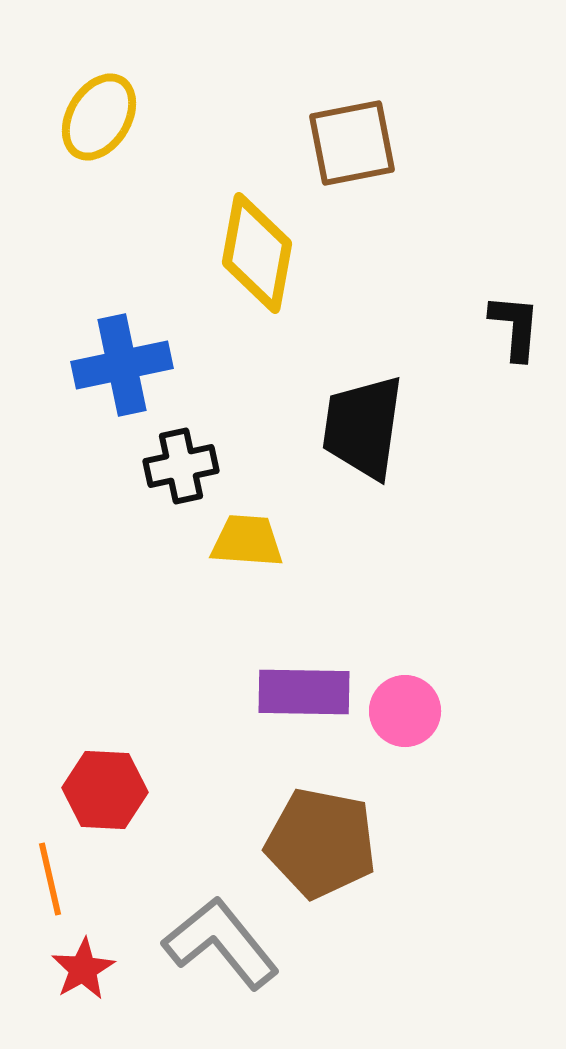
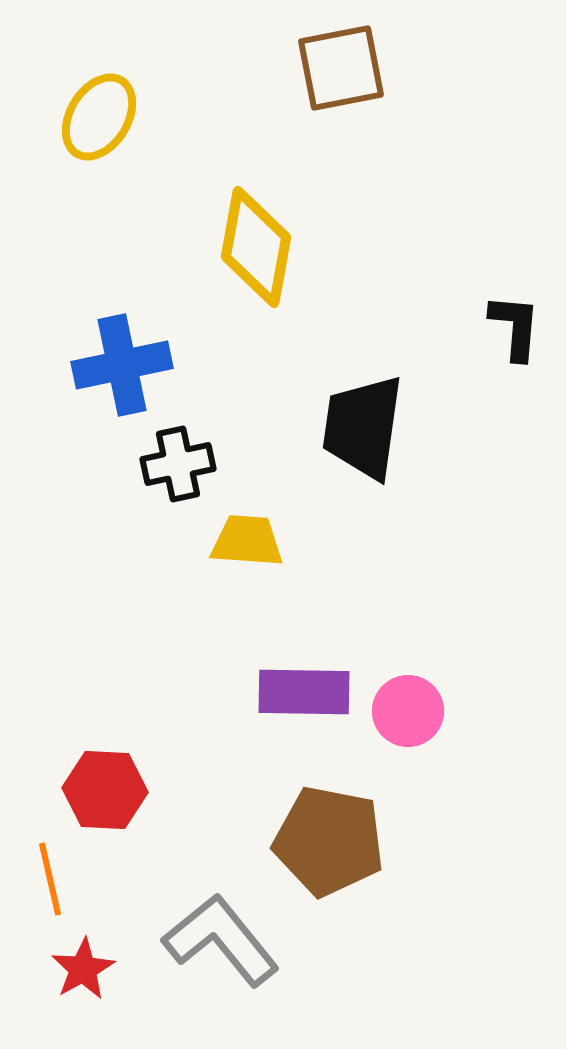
brown square: moved 11 px left, 75 px up
yellow diamond: moved 1 px left, 6 px up
black cross: moved 3 px left, 2 px up
pink circle: moved 3 px right
brown pentagon: moved 8 px right, 2 px up
gray L-shape: moved 3 px up
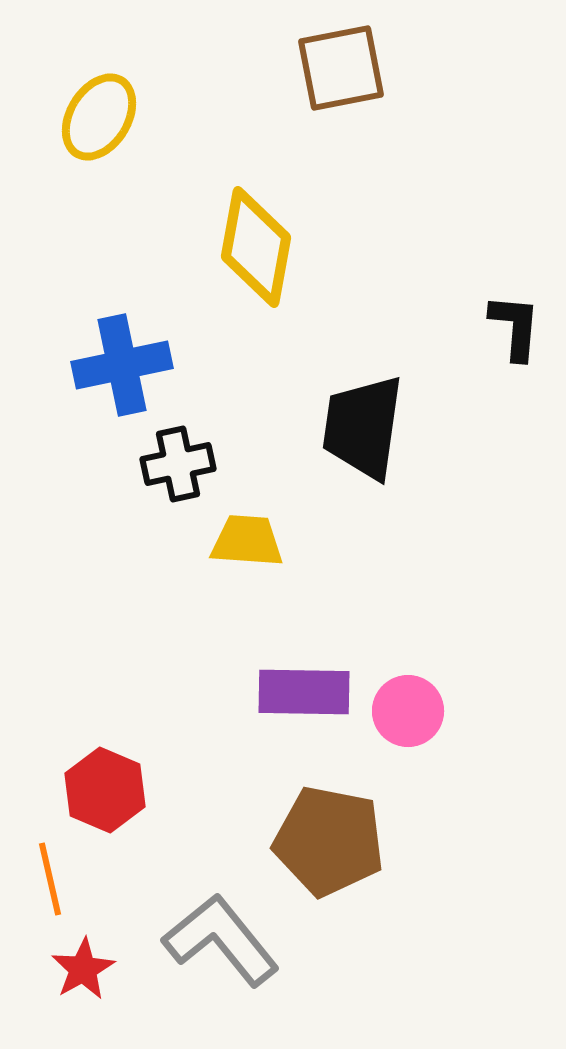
red hexagon: rotated 20 degrees clockwise
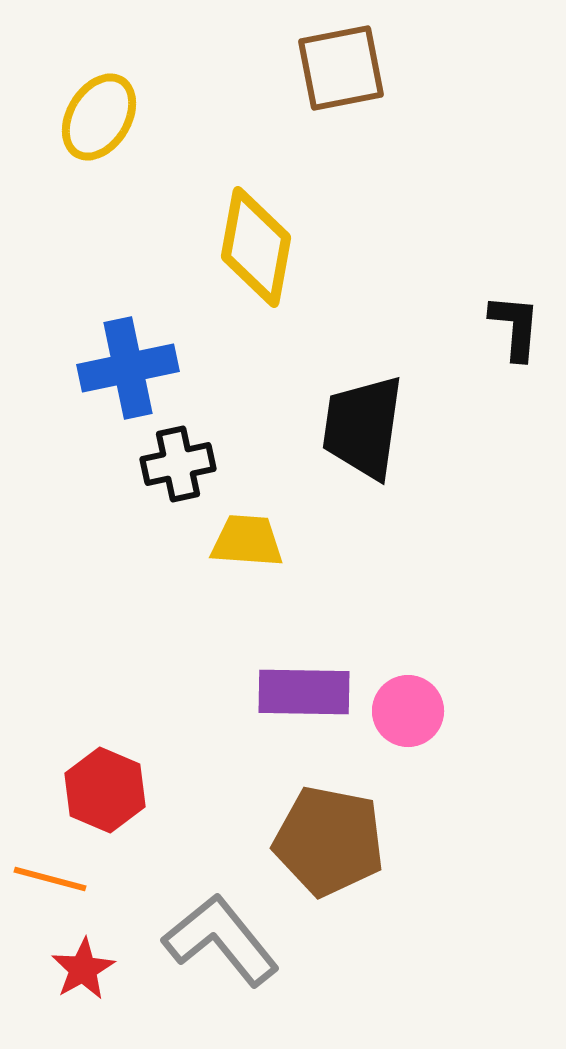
blue cross: moved 6 px right, 3 px down
orange line: rotated 62 degrees counterclockwise
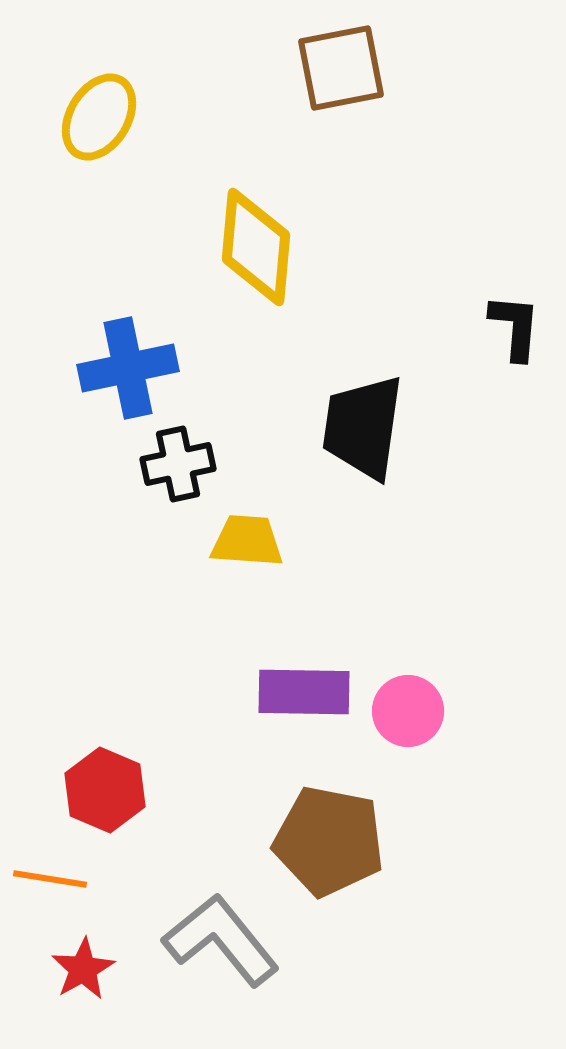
yellow diamond: rotated 5 degrees counterclockwise
orange line: rotated 6 degrees counterclockwise
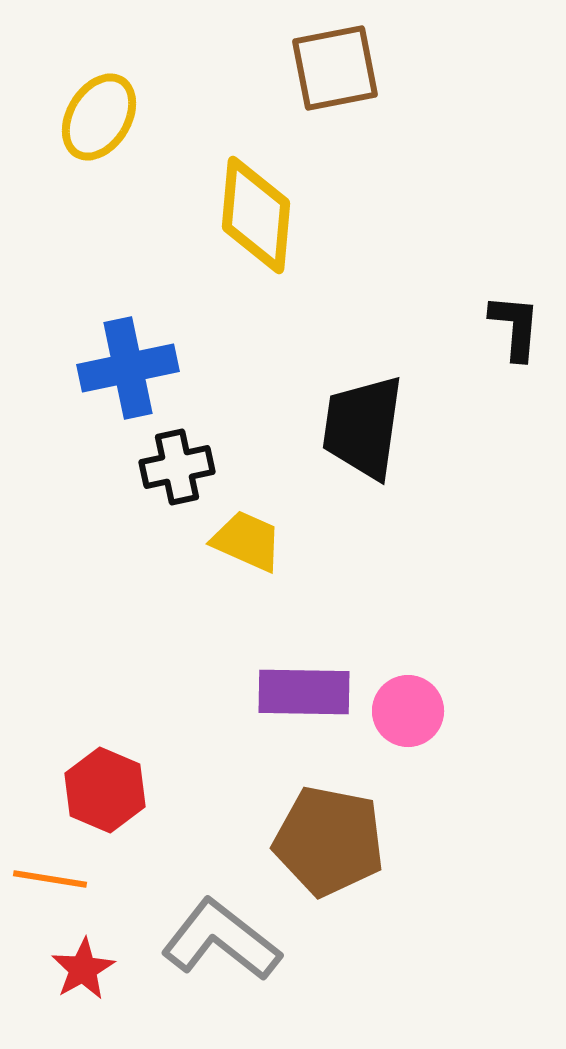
brown square: moved 6 px left
yellow diamond: moved 32 px up
black cross: moved 1 px left, 3 px down
yellow trapezoid: rotated 20 degrees clockwise
gray L-shape: rotated 13 degrees counterclockwise
